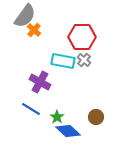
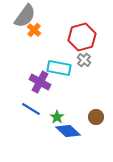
red hexagon: rotated 16 degrees counterclockwise
cyan rectangle: moved 4 px left, 7 px down
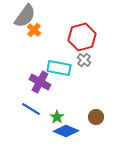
blue diamond: moved 2 px left; rotated 20 degrees counterclockwise
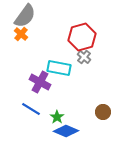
orange cross: moved 13 px left, 4 px down
gray cross: moved 3 px up
brown circle: moved 7 px right, 5 px up
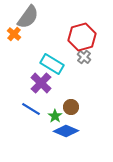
gray semicircle: moved 3 px right, 1 px down
orange cross: moved 7 px left
cyan rectangle: moved 7 px left, 4 px up; rotated 20 degrees clockwise
purple cross: moved 1 px right, 1 px down; rotated 15 degrees clockwise
brown circle: moved 32 px left, 5 px up
green star: moved 2 px left, 1 px up
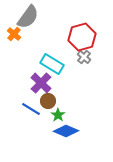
brown circle: moved 23 px left, 6 px up
green star: moved 3 px right, 1 px up
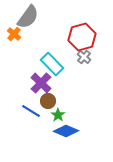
cyan rectangle: rotated 15 degrees clockwise
blue line: moved 2 px down
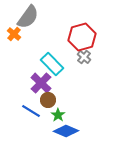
brown circle: moved 1 px up
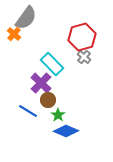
gray semicircle: moved 2 px left, 1 px down
blue line: moved 3 px left
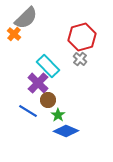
gray semicircle: rotated 10 degrees clockwise
gray cross: moved 4 px left, 2 px down
cyan rectangle: moved 4 px left, 2 px down
purple cross: moved 3 px left
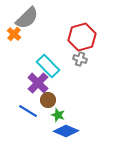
gray semicircle: moved 1 px right
gray cross: rotated 24 degrees counterclockwise
green star: rotated 16 degrees counterclockwise
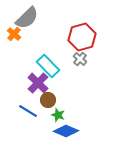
gray cross: rotated 24 degrees clockwise
